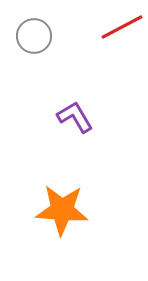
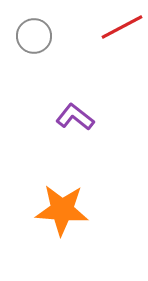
purple L-shape: rotated 21 degrees counterclockwise
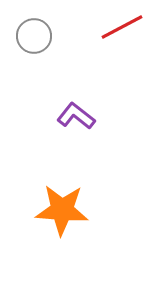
purple L-shape: moved 1 px right, 1 px up
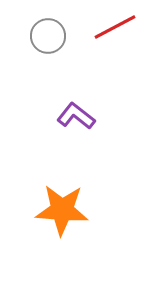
red line: moved 7 px left
gray circle: moved 14 px right
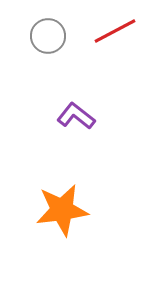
red line: moved 4 px down
orange star: rotated 12 degrees counterclockwise
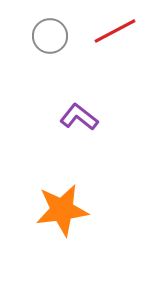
gray circle: moved 2 px right
purple L-shape: moved 3 px right, 1 px down
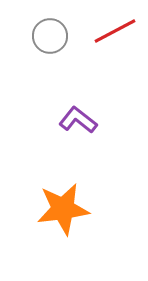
purple L-shape: moved 1 px left, 3 px down
orange star: moved 1 px right, 1 px up
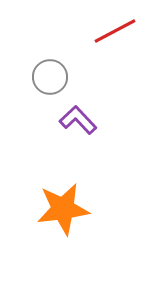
gray circle: moved 41 px down
purple L-shape: rotated 9 degrees clockwise
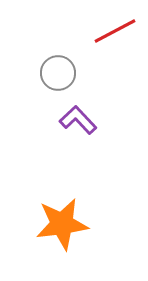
gray circle: moved 8 px right, 4 px up
orange star: moved 1 px left, 15 px down
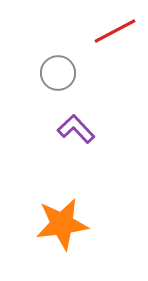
purple L-shape: moved 2 px left, 9 px down
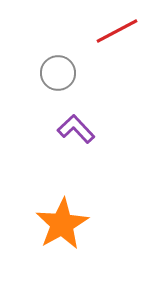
red line: moved 2 px right
orange star: rotated 22 degrees counterclockwise
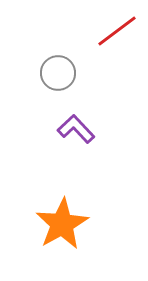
red line: rotated 9 degrees counterclockwise
